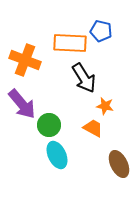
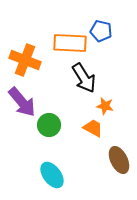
purple arrow: moved 2 px up
cyan ellipse: moved 5 px left, 20 px down; rotated 12 degrees counterclockwise
brown ellipse: moved 4 px up
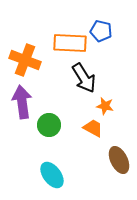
purple arrow: rotated 148 degrees counterclockwise
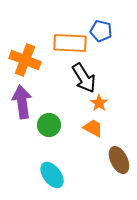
orange star: moved 6 px left, 3 px up; rotated 24 degrees clockwise
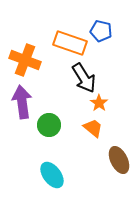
orange rectangle: rotated 16 degrees clockwise
orange trapezoid: rotated 10 degrees clockwise
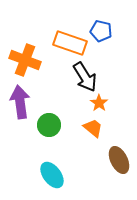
black arrow: moved 1 px right, 1 px up
purple arrow: moved 2 px left
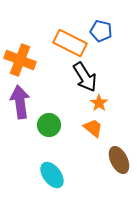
orange rectangle: rotated 8 degrees clockwise
orange cross: moved 5 px left
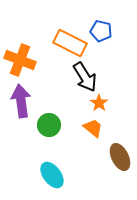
purple arrow: moved 1 px right, 1 px up
brown ellipse: moved 1 px right, 3 px up
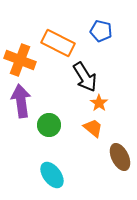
orange rectangle: moved 12 px left
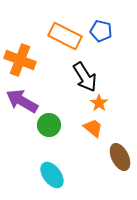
orange rectangle: moved 7 px right, 7 px up
purple arrow: moved 1 px right; rotated 52 degrees counterclockwise
